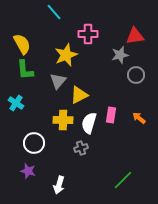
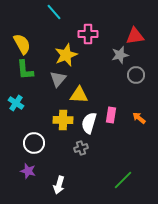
gray triangle: moved 2 px up
yellow triangle: rotated 30 degrees clockwise
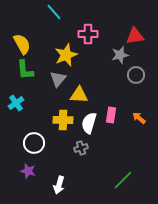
cyan cross: rotated 21 degrees clockwise
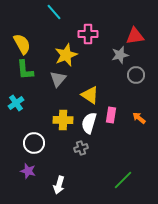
yellow triangle: moved 11 px right; rotated 30 degrees clockwise
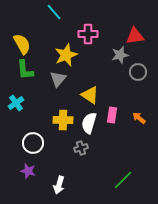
gray circle: moved 2 px right, 3 px up
pink rectangle: moved 1 px right
white circle: moved 1 px left
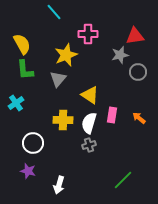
gray cross: moved 8 px right, 3 px up
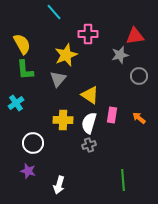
gray circle: moved 1 px right, 4 px down
green line: rotated 50 degrees counterclockwise
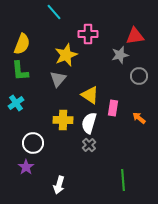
yellow semicircle: rotated 50 degrees clockwise
green L-shape: moved 5 px left, 1 px down
pink rectangle: moved 1 px right, 7 px up
gray cross: rotated 24 degrees counterclockwise
purple star: moved 2 px left, 4 px up; rotated 21 degrees clockwise
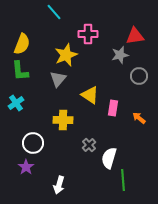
white semicircle: moved 20 px right, 35 px down
